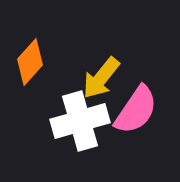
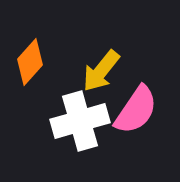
yellow arrow: moved 7 px up
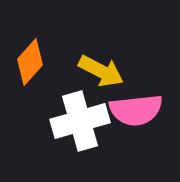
yellow arrow: rotated 102 degrees counterclockwise
pink semicircle: rotated 50 degrees clockwise
